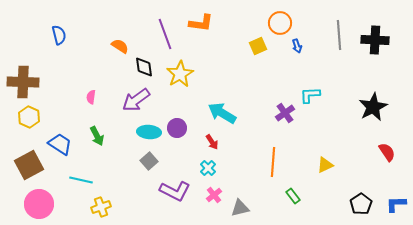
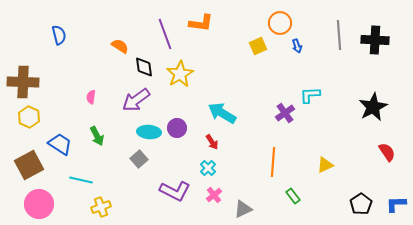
gray square: moved 10 px left, 2 px up
gray triangle: moved 3 px right, 1 px down; rotated 12 degrees counterclockwise
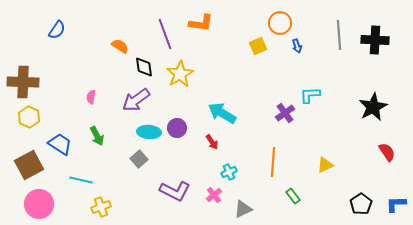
blue semicircle: moved 2 px left, 5 px up; rotated 48 degrees clockwise
cyan cross: moved 21 px right, 4 px down; rotated 21 degrees clockwise
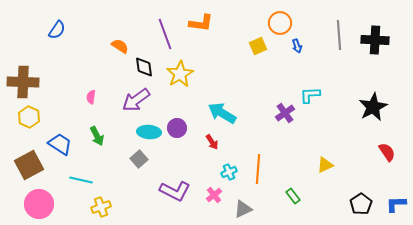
orange line: moved 15 px left, 7 px down
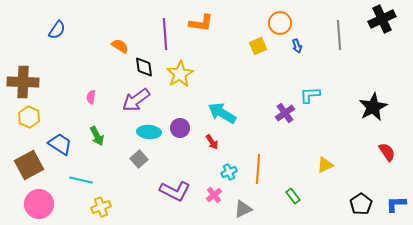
purple line: rotated 16 degrees clockwise
black cross: moved 7 px right, 21 px up; rotated 28 degrees counterclockwise
purple circle: moved 3 px right
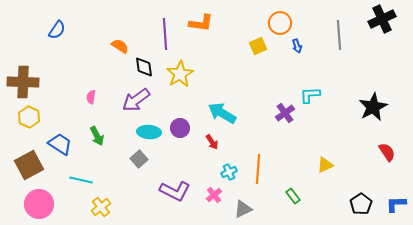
yellow cross: rotated 18 degrees counterclockwise
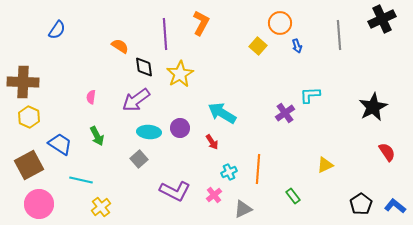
orange L-shape: rotated 70 degrees counterclockwise
yellow square: rotated 24 degrees counterclockwise
blue L-shape: moved 1 px left, 2 px down; rotated 40 degrees clockwise
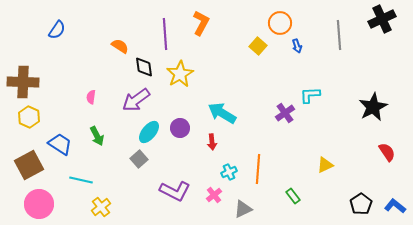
cyan ellipse: rotated 55 degrees counterclockwise
red arrow: rotated 28 degrees clockwise
